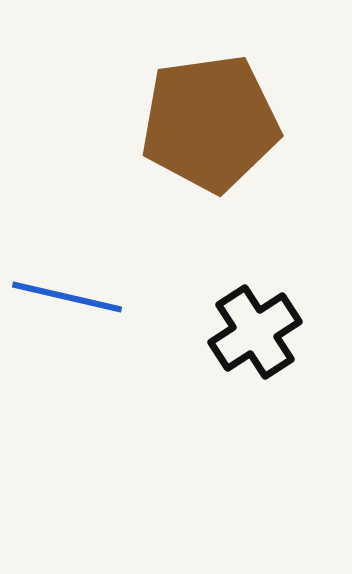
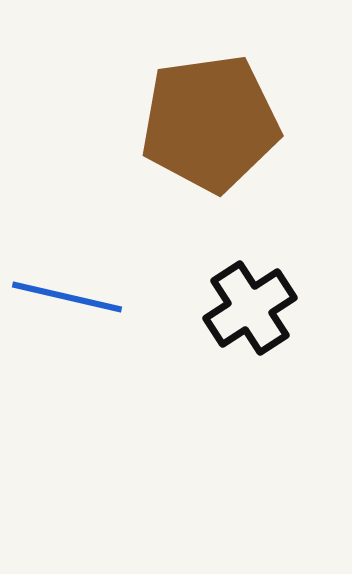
black cross: moved 5 px left, 24 px up
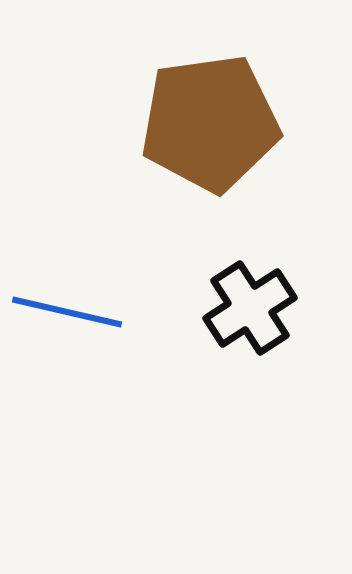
blue line: moved 15 px down
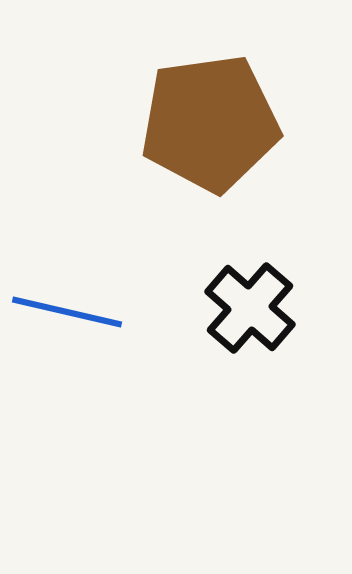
black cross: rotated 16 degrees counterclockwise
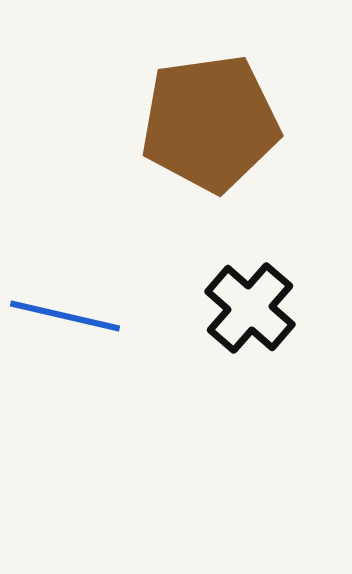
blue line: moved 2 px left, 4 px down
